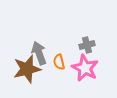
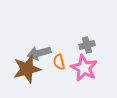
gray arrow: rotated 85 degrees counterclockwise
pink star: moved 1 px left
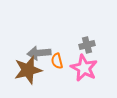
gray arrow: rotated 10 degrees clockwise
orange semicircle: moved 2 px left, 1 px up
brown star: moved 1 px right, 1 px down
